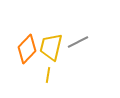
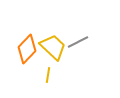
yellow trapezoid: moved 2 px right; rotated 120 degrees clockwise
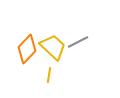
yellow line: moved 1 px right
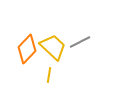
gray line: moved 2 px right
